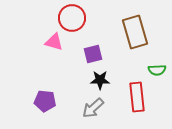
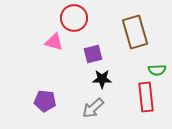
red circle: moved 2 px right
black star: moved 2 px right, 1 px up
red rectangle: moved 9 px right
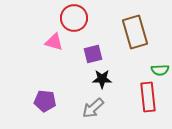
green semicircle: moved 3 px right
red rectangle: moved 2 px right
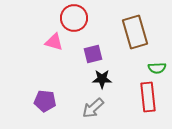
green semicircle: moved 3 px left, 2 px up
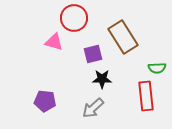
brown rectangle: moved 12 px left, 5 px down; rotated 16 degrees counterclockwise
red rectangle: moved 2 px left, 1 px up
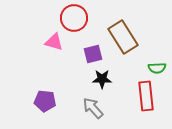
gray arrow: rotated 90 degrees clockwise
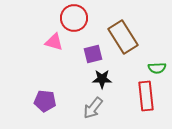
gray arrow: rotated 100 degrees counterclockwise
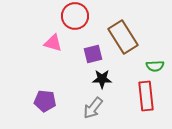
red circle: moved 1 px right, 2 px up
pink triangle: moved 1 px left, 1 px down
green semicircle: moved 2 px left, 2 px up
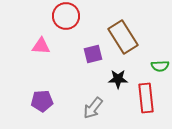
red circle: moved 9 px left
pink triangle: moved 12 px left, 3 px down; rotated 12 degrees counterclockwise
green semicircle: moved 5 px right
black star: moved 16 px right
red rectangle: moved 2 px down
purple pentagon: moved 3 px left; rotated 10 degrees counterclockwise
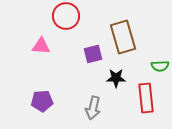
brown rectangle: rotated 16 degrees clockwise
black star: moved 2 px left, 1 px up
gray arrow: rotated 25 degrees counterclockwise
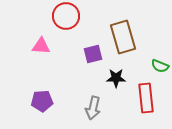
green semicircle: rotated 24 degrees clockwise
